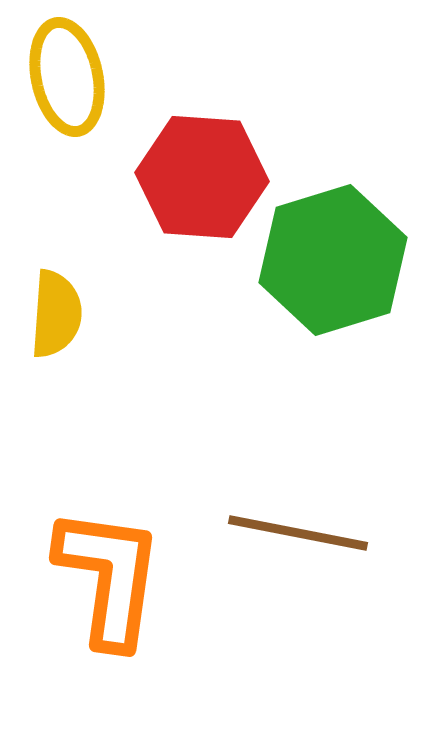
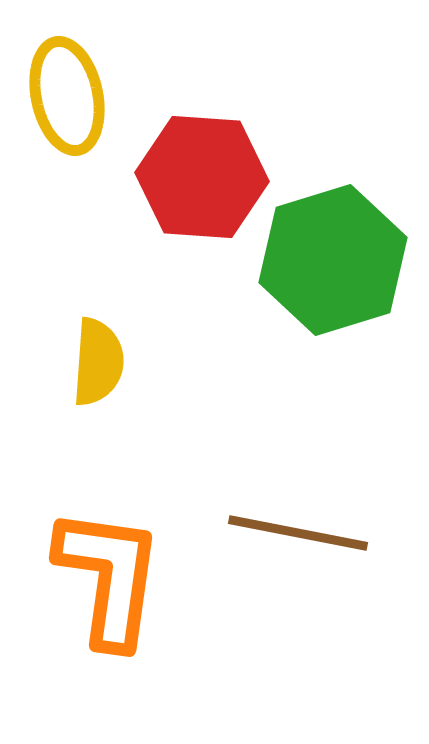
yellow ellipse: moved 19 px down
yellow semicircle: moved 42 px right, 48 px down
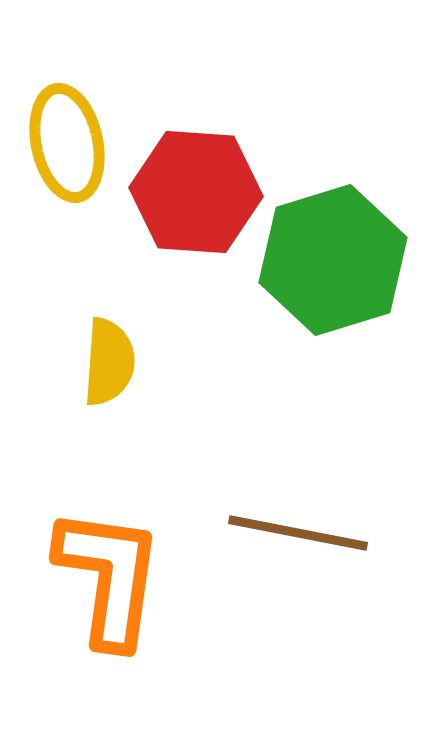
yellow ellipse: moved 47 px down
red hexagon: moved 6 px left, 15 px down
yellow semicircle: moved 11 px right
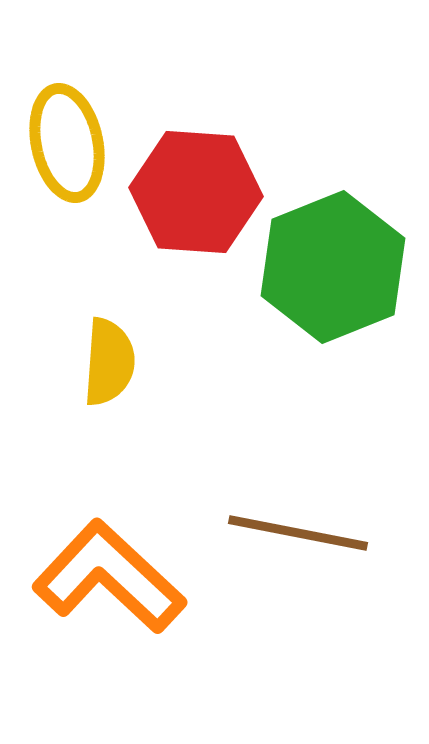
green hexagon: moved 7 px down; rotated 5 degrees counterclockwise
orange L-shape: rotated 55 degrees counterclockwise
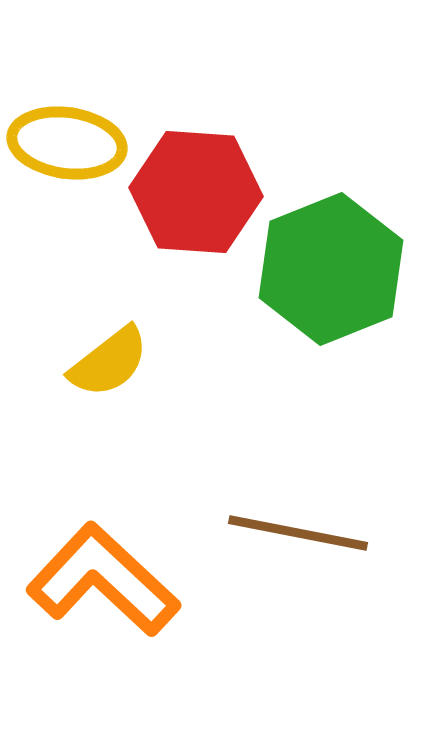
yellow ellipse: rotated 70 degrees counterclockwise
green hexagon: moved 2 px left, 2 px down
yellow semicircle: rotated 48 degrees clockwise
orange L-shape: moved 6 px left, 3 px down
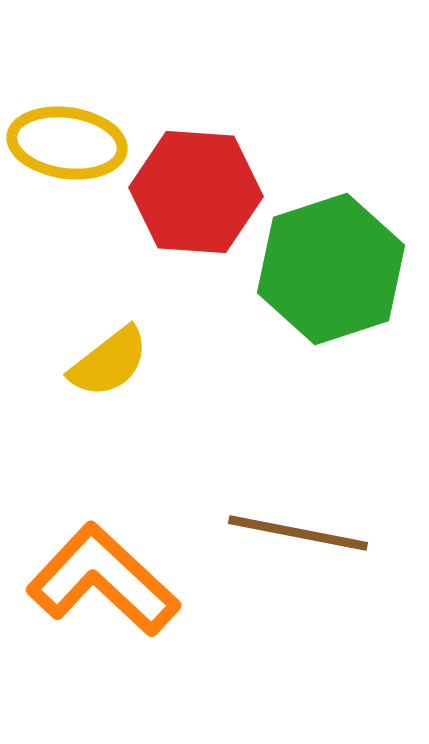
green hexagon: rotated 4 degrees clockwise
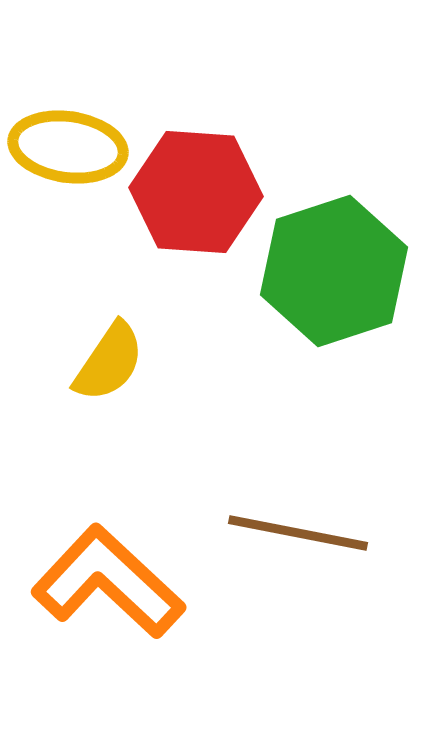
yellow ellipse: moved 1 px right, 4 px down
green hexagon: moved 3 px right, 2 px down
yellow semicircle: rotated 18 degrees counterclockwise
orange L-shape: moved 5 px right, 2 px down
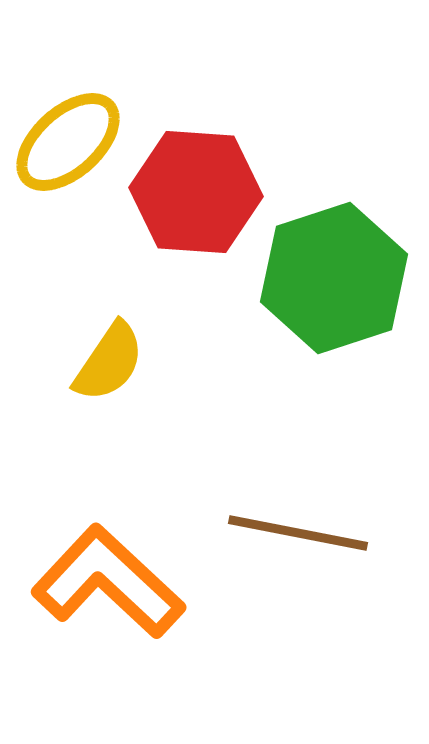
yellow ellipse: moved 5 px up; rotated 50 degrees counterclockwise
green hexagon: moved 7 px down
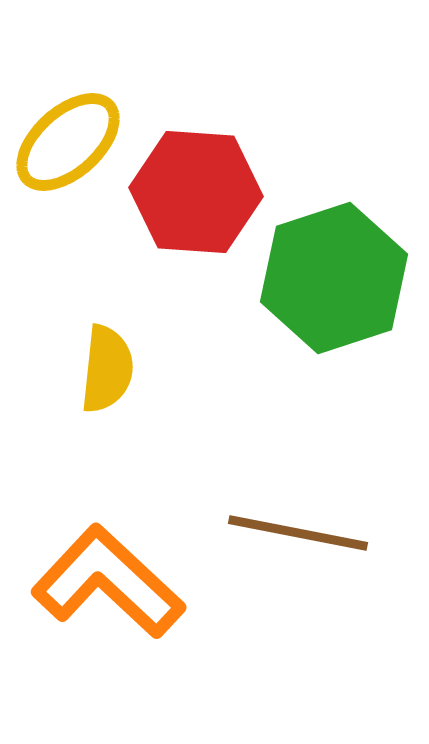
yellow semicircle: moved 2 px left, 7 px down; rotated 28 degrees counterclockwise
